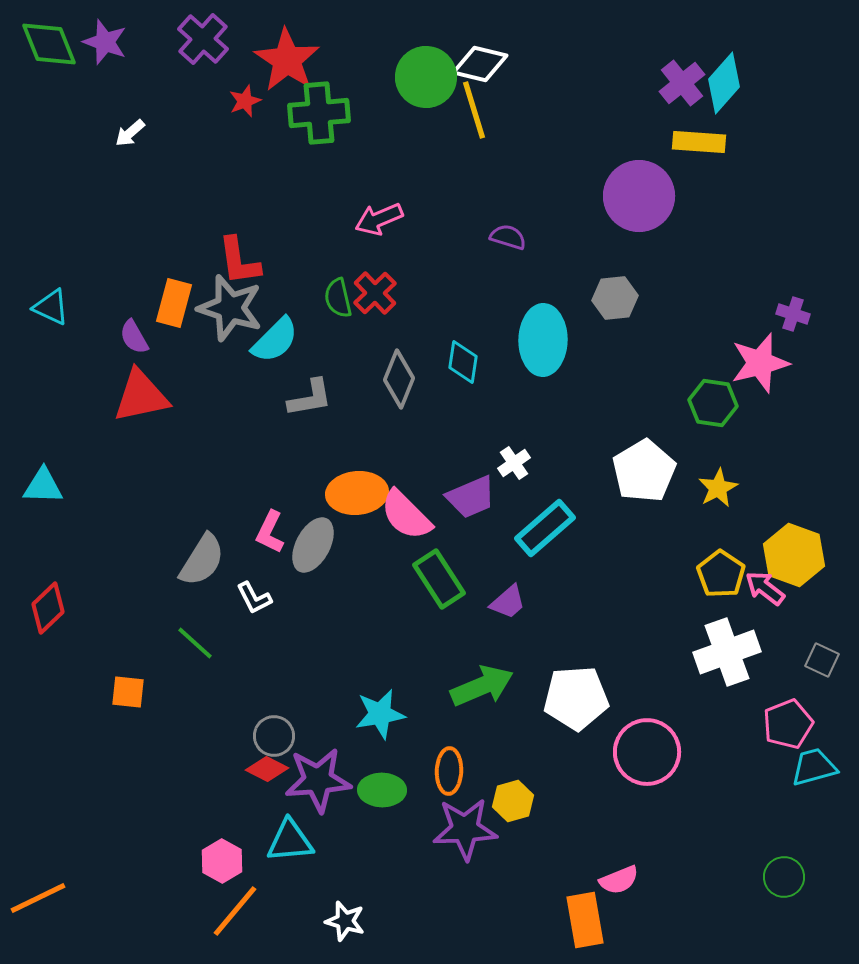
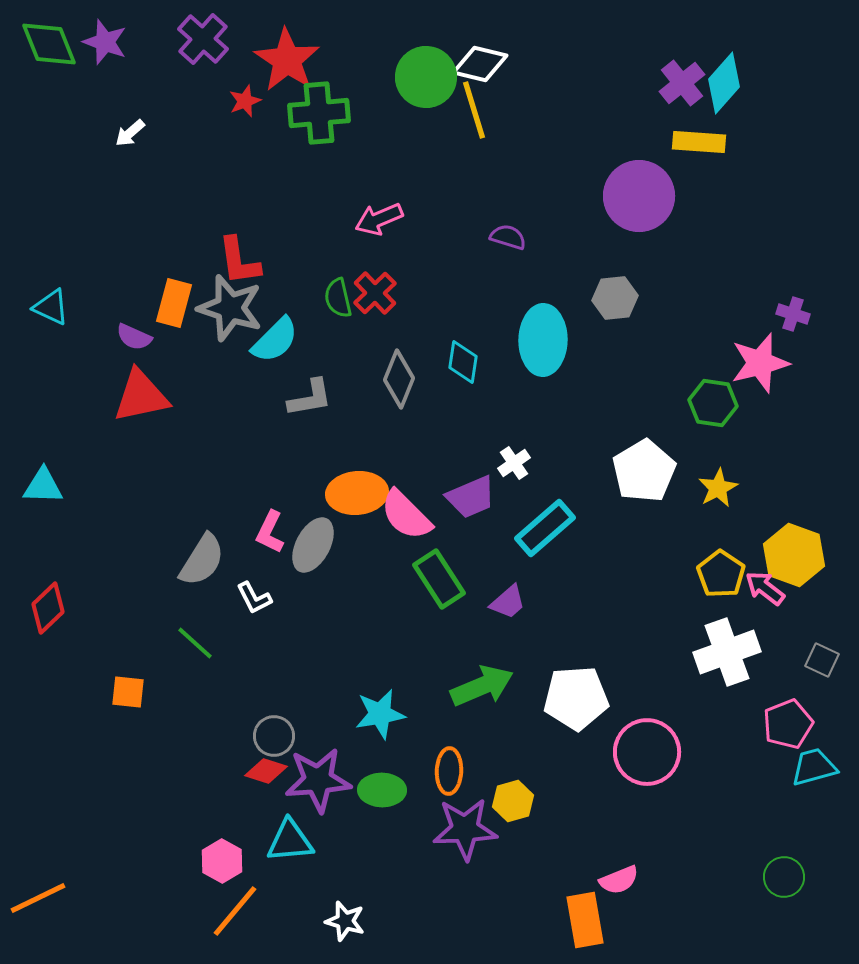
purple semicircle at (134, 337): rotated 36 degrees counterclockwise
red diamond at (267, 769): moved 1 px left, 2 px down; rotated 9 degrees counterclockwise
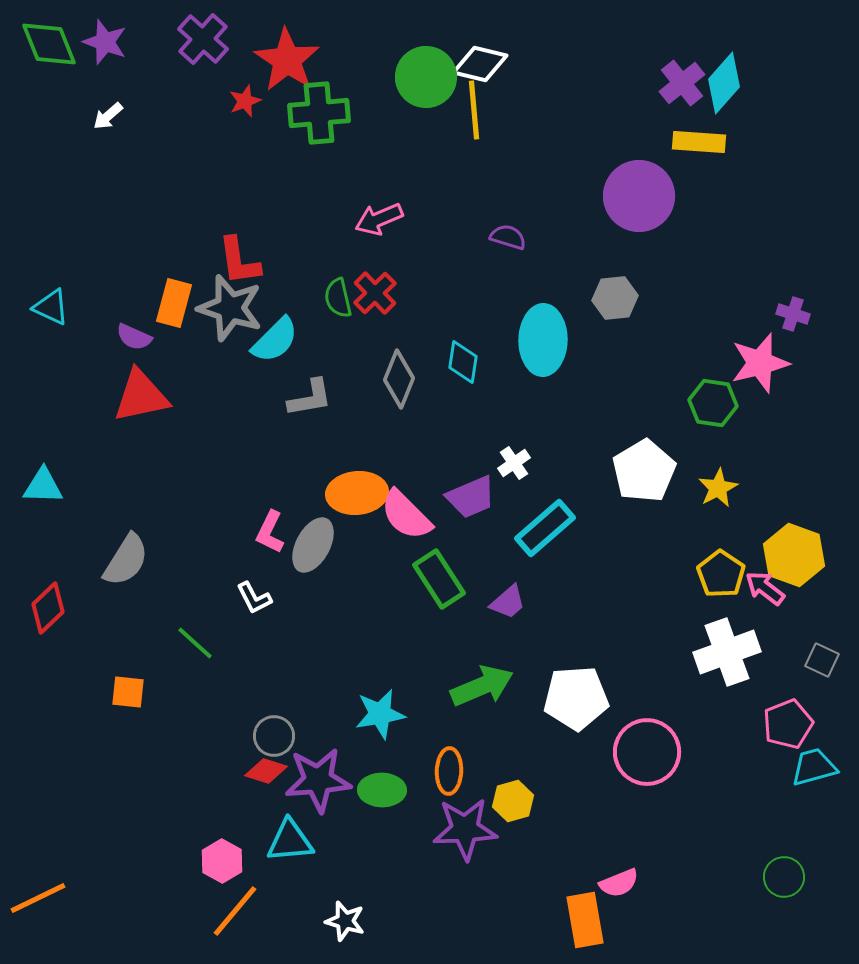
yellow line at (474, 110): rotated 12 degrees clockwise
white arrow at (130, 133): moved 22 px left, 17 px up
gray semicircle at (202, 560): moved 76 px left
pink semicircle at (619, 880): moved 3 px down
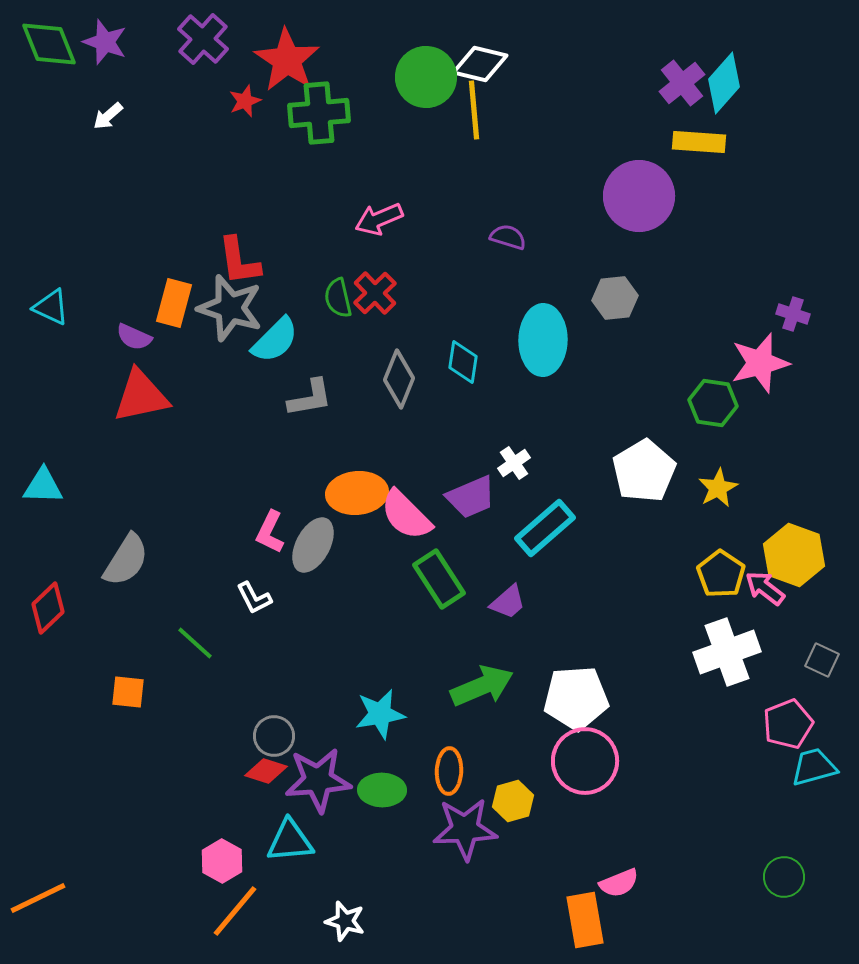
pink circle at (647, 752): moved 62 px left, 9 px down
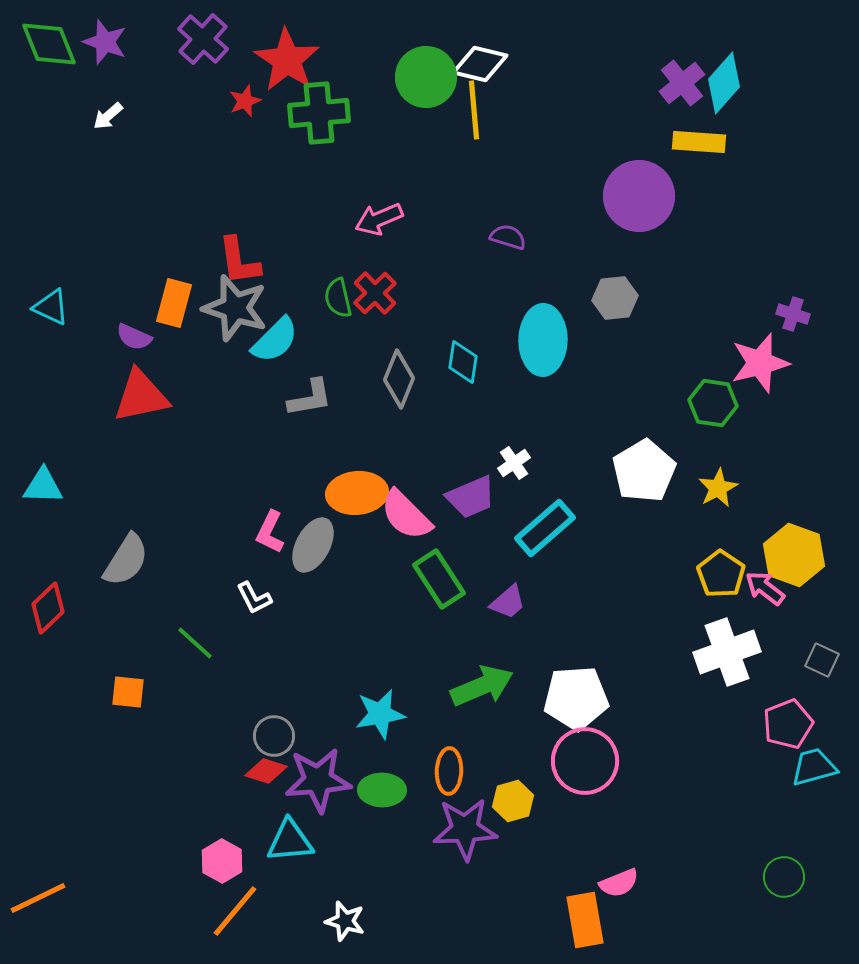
gray star at (230, 308): moved 5 px right
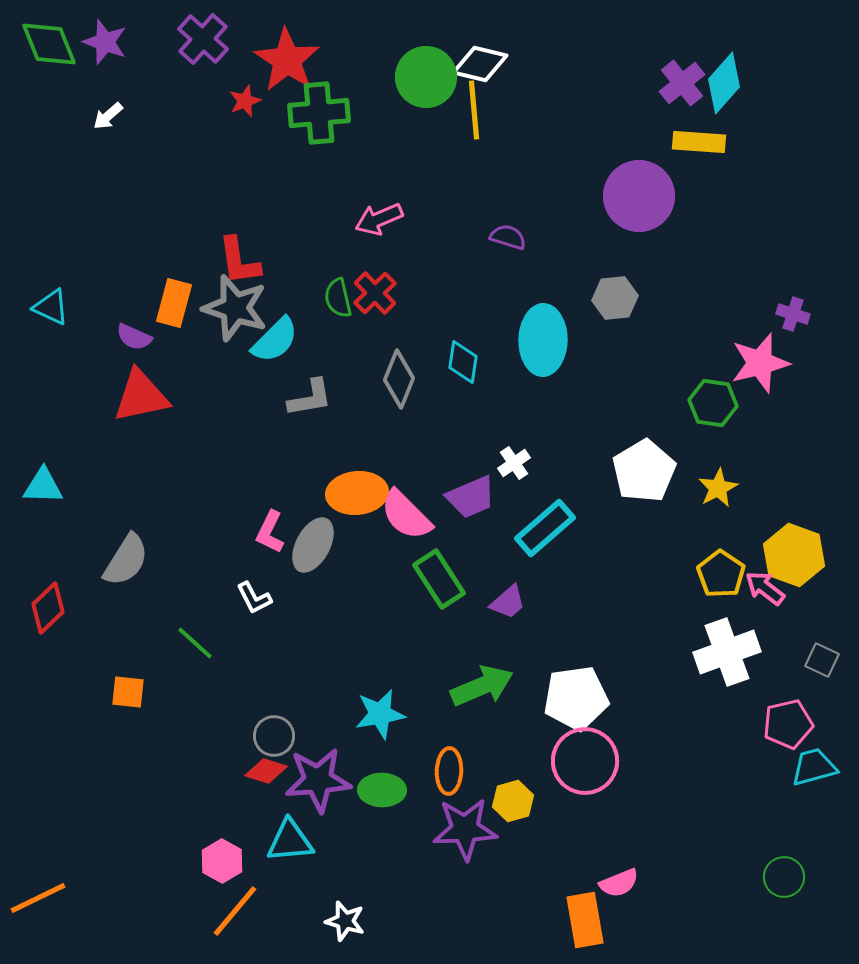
white pentagon at (576, 698): rotated 4 degrees counterclockwise
pink pentagon at (788, 724): rotated 9 degrees clockwise
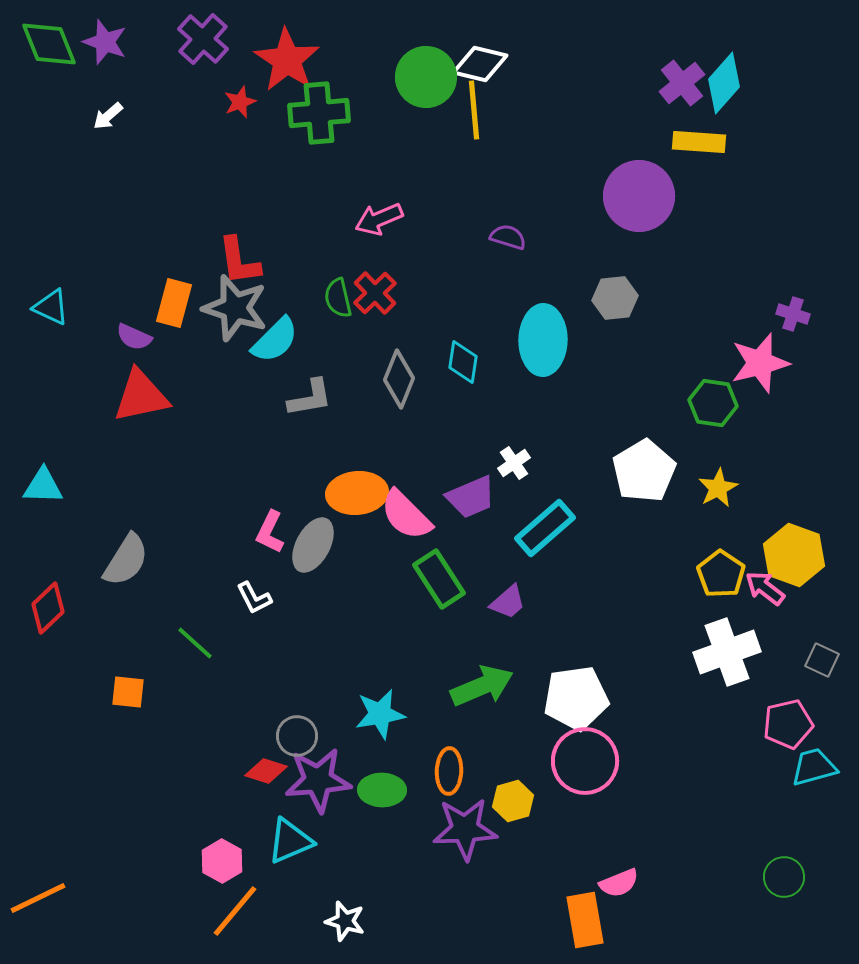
red star at (245, 101): moved 5 px left, 1 px down
gray circle at (274, 736): moved 23 px right
cyan triangle at (290, 841): rotated 18 degrees counterclockwise
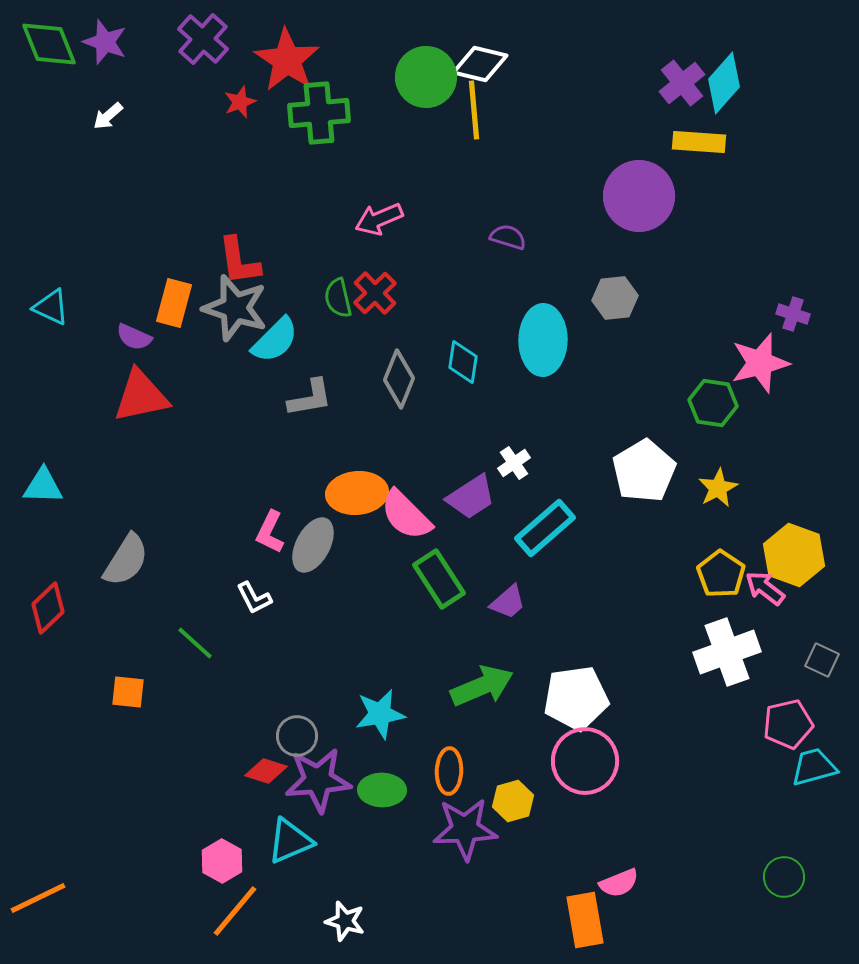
purple trapezoid at (471, 497): rotated 10 degrees counterclockwise
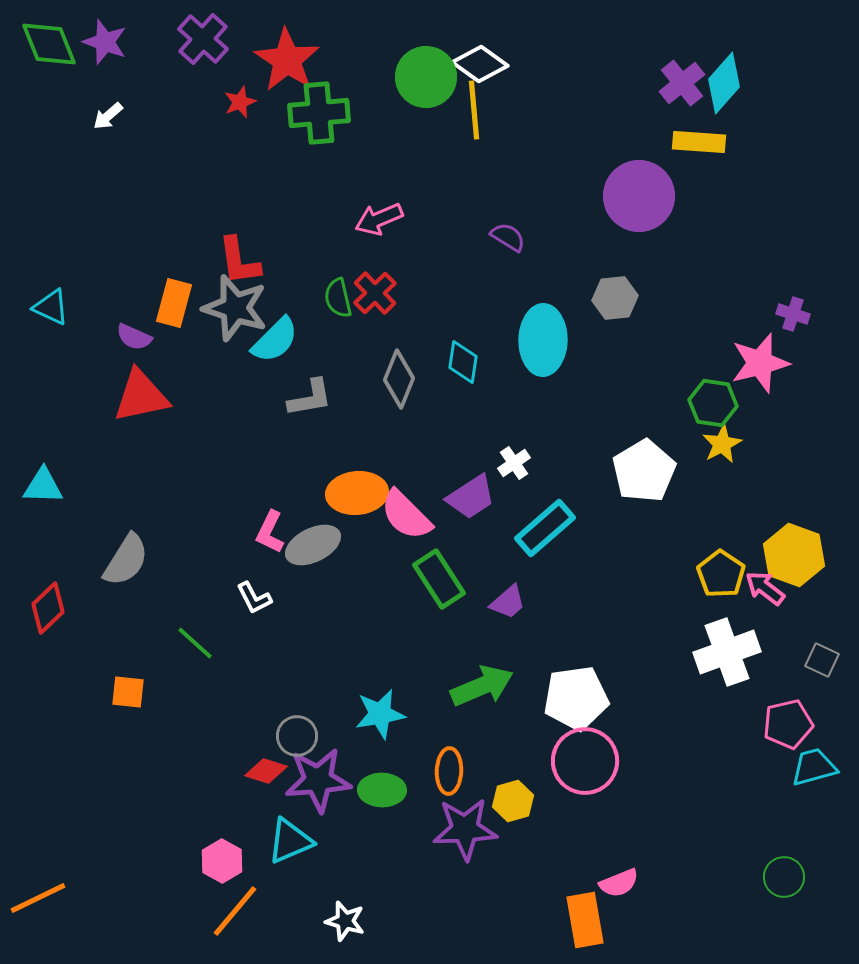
white diamond at (480, 64): rotated 22 degrees clockwise
purple semicircle at (508, 237): rotated 15 degrees clockwise
yellow star at (718, 488): moved 4 px right, 44 px up
gray ellipse at (313, 545): rotated 36 degrees clockwise
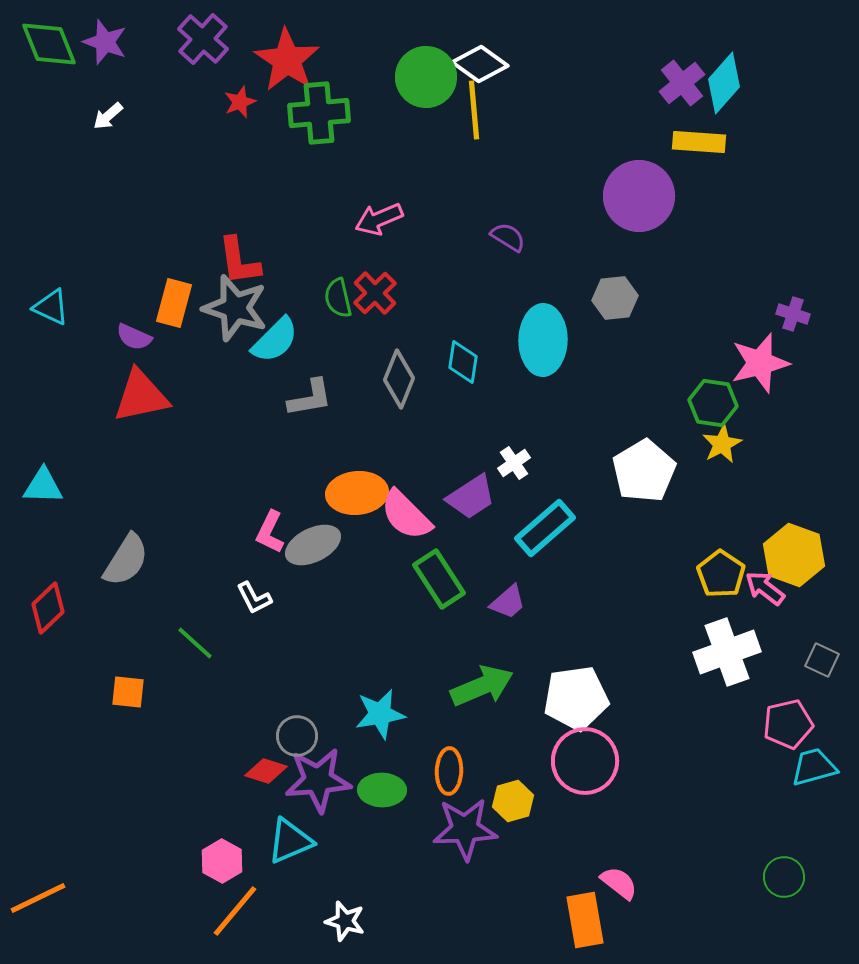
pink semicircle at (619, 883): rotated 120 degrees counterclockwise
